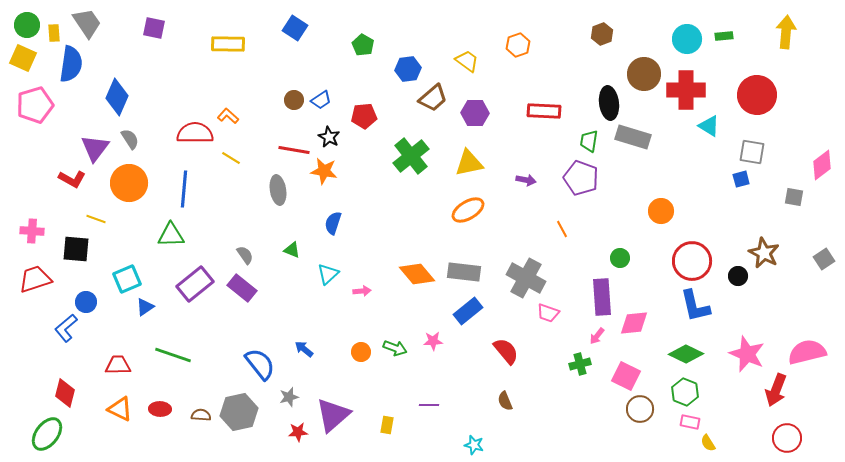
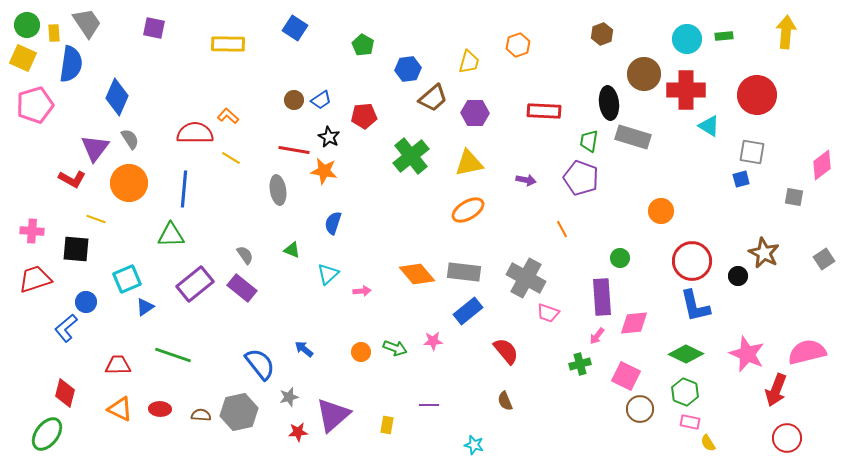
yellow trapezoid at (467, 61): moved 2 px right, 1 px down; rotated 70 degrees clockwise
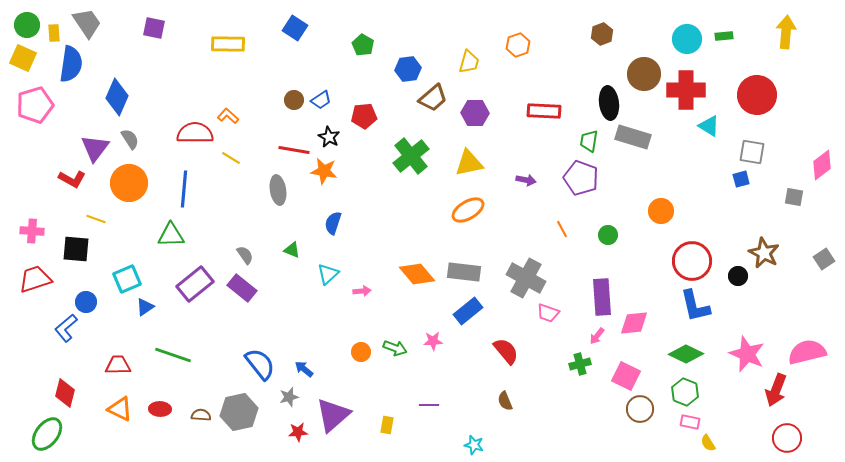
green circle at (620, 258): moved 12 px left, 23 px up
blue arrow at (304, 349): moved 20 px down
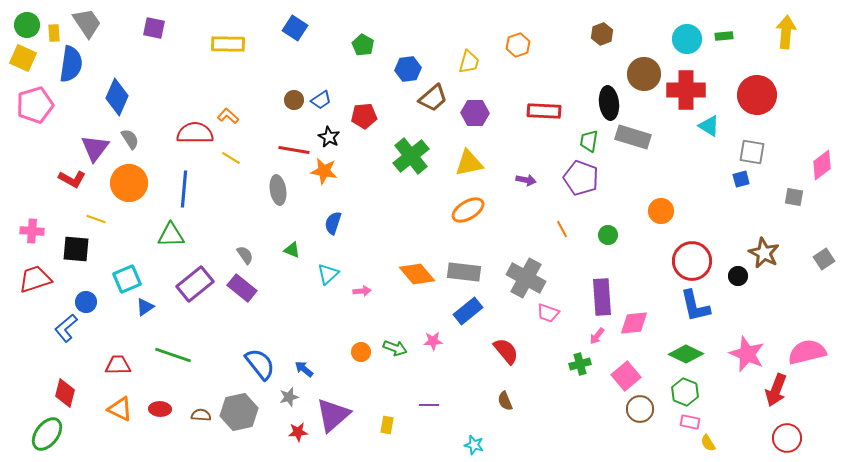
pink square at (626, 376): rotated 24 degrees clockwise
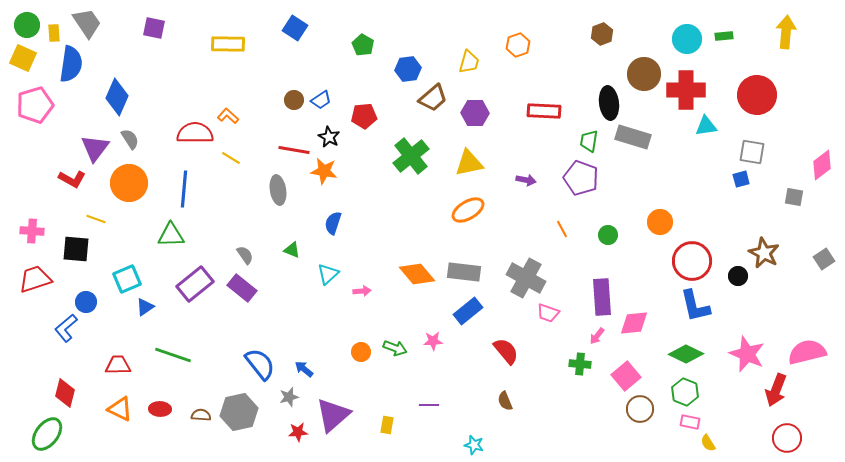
cyan triangle at (709, 126): moved 3 px left; rotated 40 degrees counterclockwise
orange circle at (661, 211): moved 1 px left, 11 px down
green cross at (580, 364): rotated 20 degrees clockwise
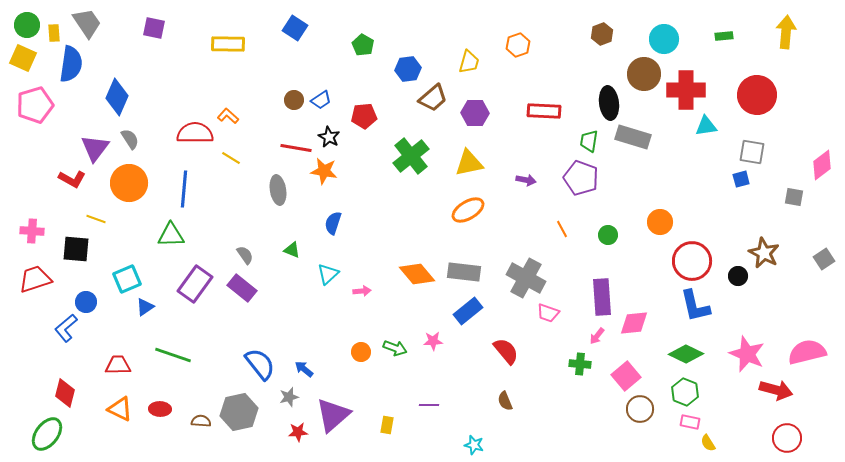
cyan circle at (687, 39): moved 23 px left
red line at (294, 150): moved 2 px right, 2 px up
purple rectangle at (195, 284): rotated 15 degrees counterclockwise
red arrow at (776, 390): rotated 96 degrees counterclockwise
brown semicircle at (201, 415): moved 6 px down
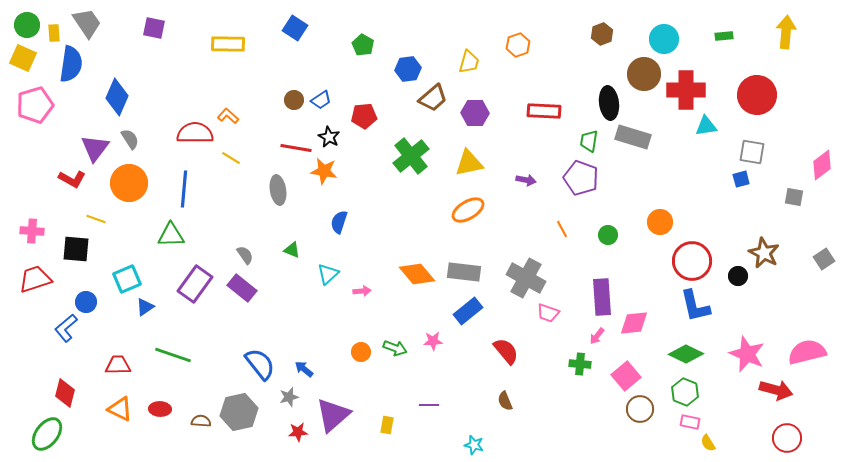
blue semicircle at (333, 223): moved 6 px right, 1 px up
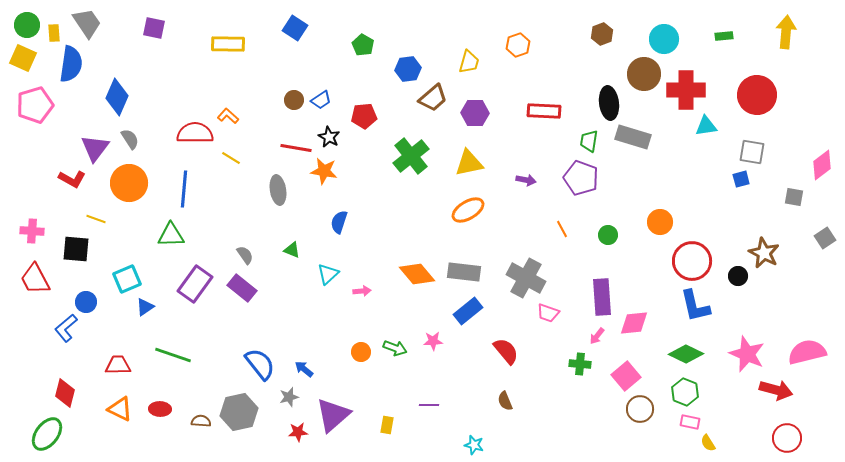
gray square at (824, 259): moved 1 px right, 21 px up
red trapezoid at (35, 279): rotated 100 degrees counterclockwise
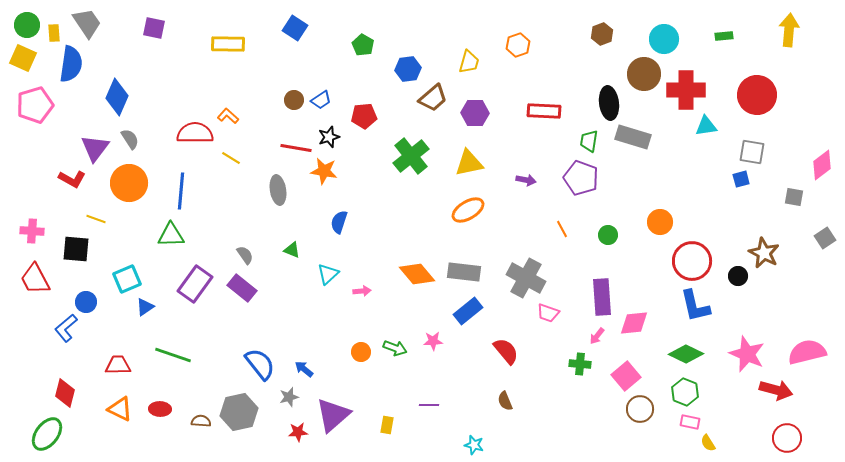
yellow arrow at (786, 32): moved 3 px right, 2 px up
black star at (329, 137): rotated 25 degrees clockwise
blue line at (184, 189): moved 3 px left, 2 px down
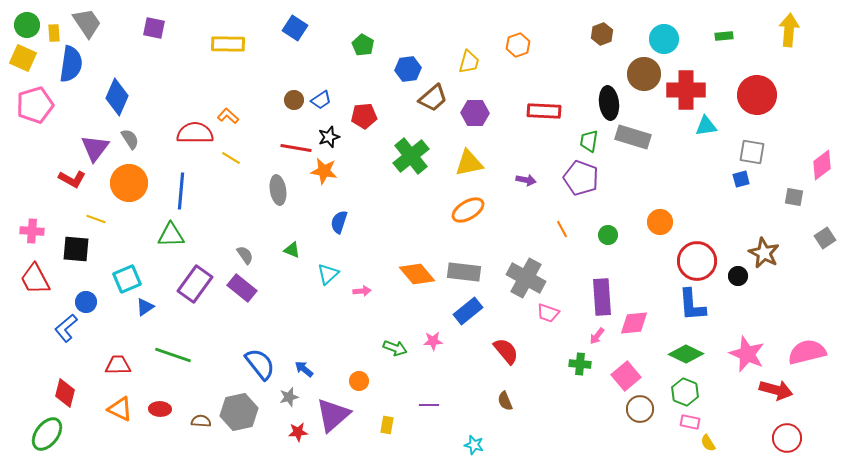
red circle at (692, 261): moved 5 px right
blue L-shape at (695, 306): moved 3 px left, 1 px up; rotated 9 degrees clockwise
orange circle at (361, 352): moved 2 px left, 29 px down
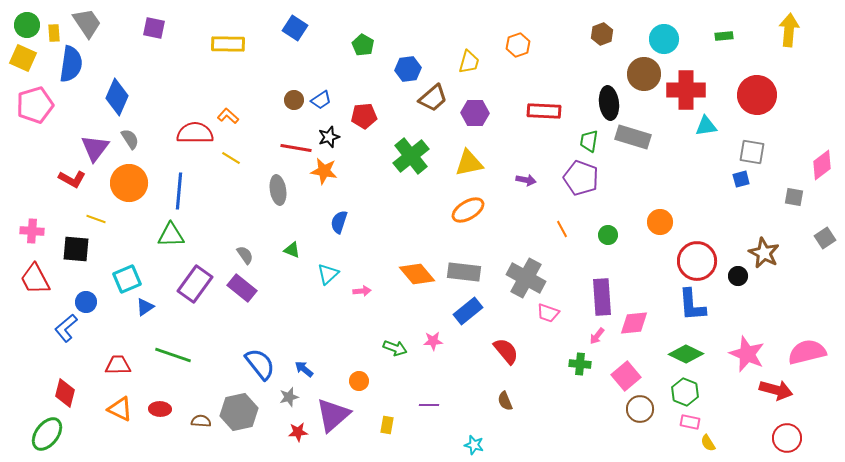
blue line at (181, 191): moved 2 px left
